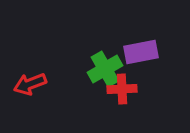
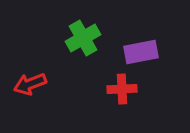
green cross: moved 22 px left, 31 px up
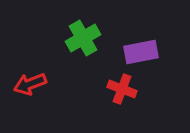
red cross: rotated 24 degrees clockwise
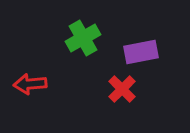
red arrow: rotated 16 degrees clockwise
red cross: rotated 24 degrees clockwise
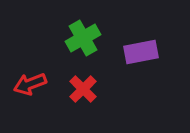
red arrow: rotated 16 degrees counterclockwise
red cross: moved 39 px left
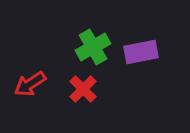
green cross: moved 10 px right, 9 px down
red arrow: rotated 12 degrees counterclockwise
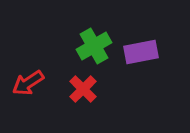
green cross: moved 1 px right, 1 px up
red arrow: moved 2 px left, 1 px up
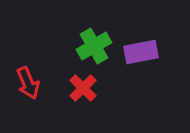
red arrow: rotated 80 degrees counterclockwise
red cross: moved 1 px up
